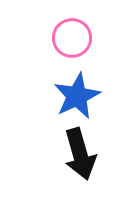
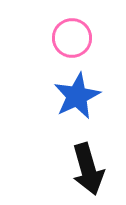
black arrow: moved 8 px right, 15 px down
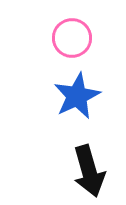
black arrow: moved 1 px right, 2 px down
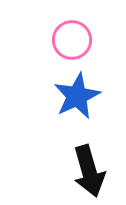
pink circle: moved 2 px down
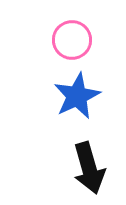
black arrow: moved 3 px up
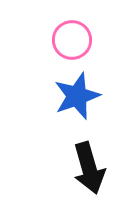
blue star: rotated 6 degrees clockwise
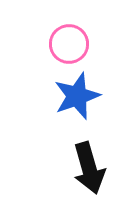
pink circle: moved 3 px left, 4 px down
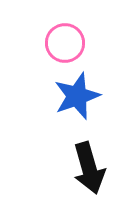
pink circle: moved 4 px left, 1 px up
